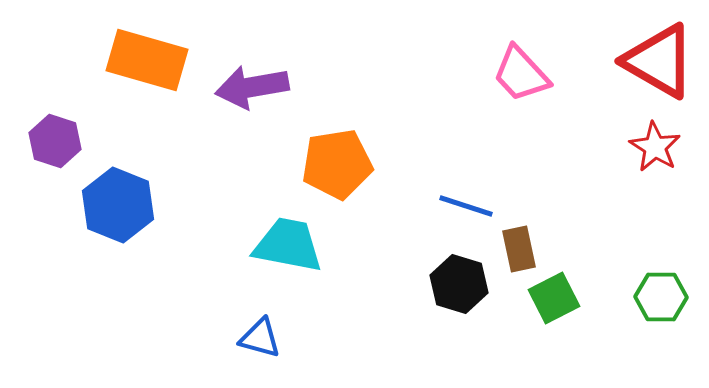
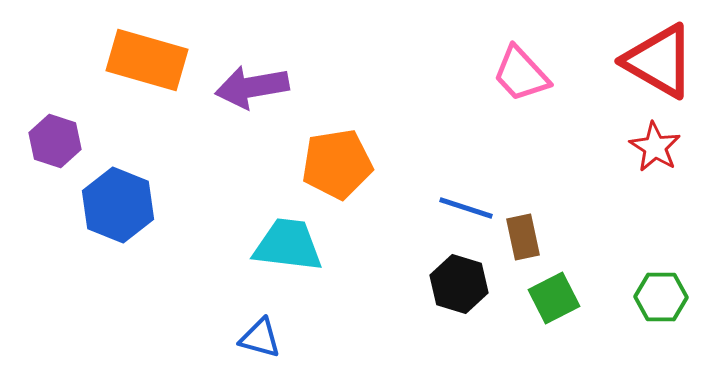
blue line: moved 2 px down
cyan trapezoid: rotated 4 degrees counterclockwise
brown rectangle: moved 4 px right, 12 px up
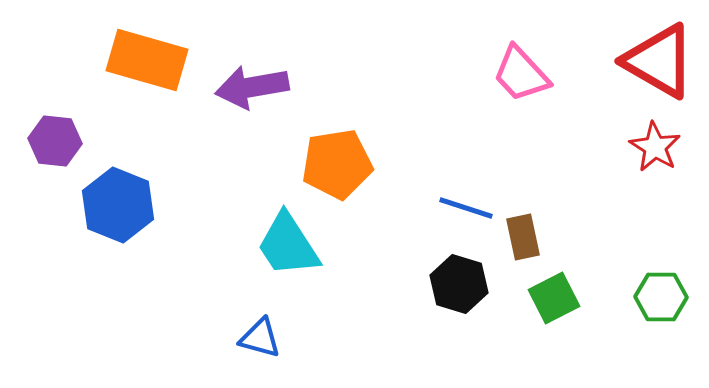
purple hexagon: rotated 12 degrees counterclockwise
cyan trapezoid: rotated 130 degrees counterclockwise
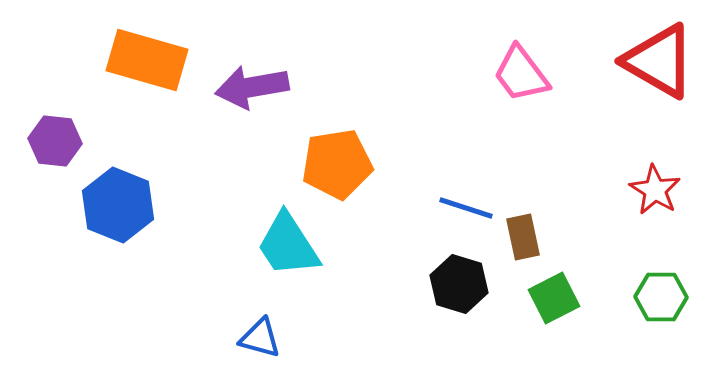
pink trapezoid: rotated 6 degrees clockwise
red star: moved 43 px down
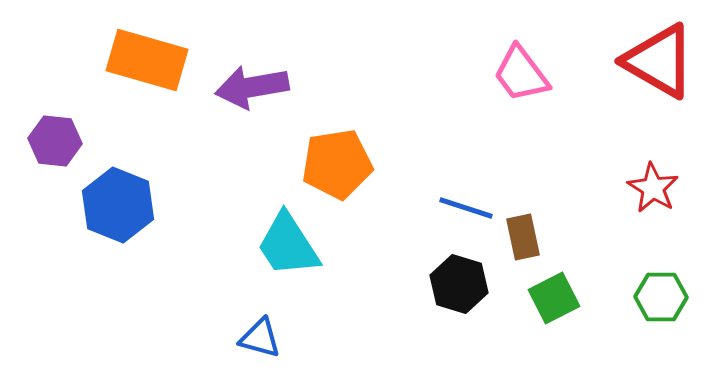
red star: moved 2 px left, 2 px up
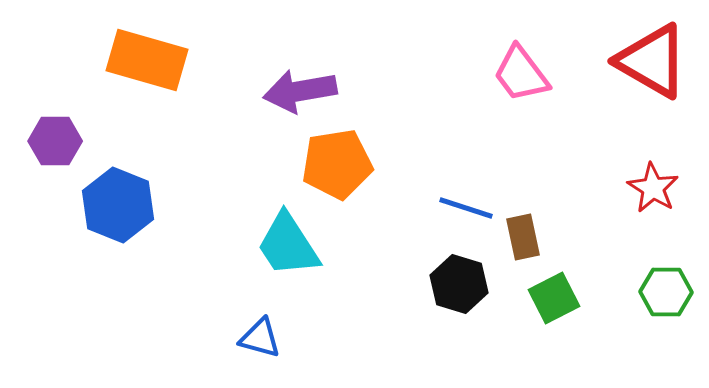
red triangle: moved 7 px left
purple arrow: moved 48 px right, 4 px down
purple hexagon: rotated 6 degrees counterclockwise
green hexagon: moved 5 px right, 5 px up
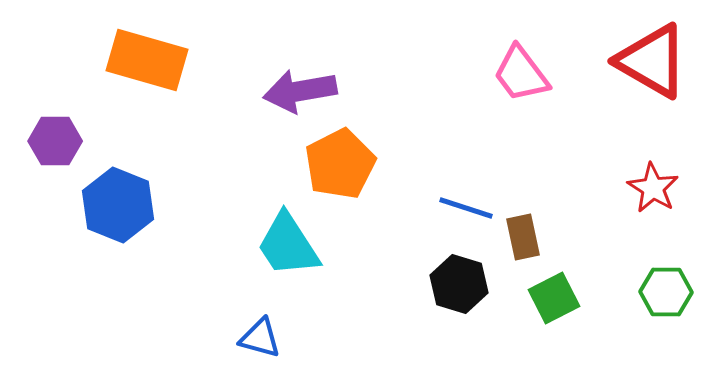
orange pentagon: moved 3 px right; rotated 18 degrees counterclockwise
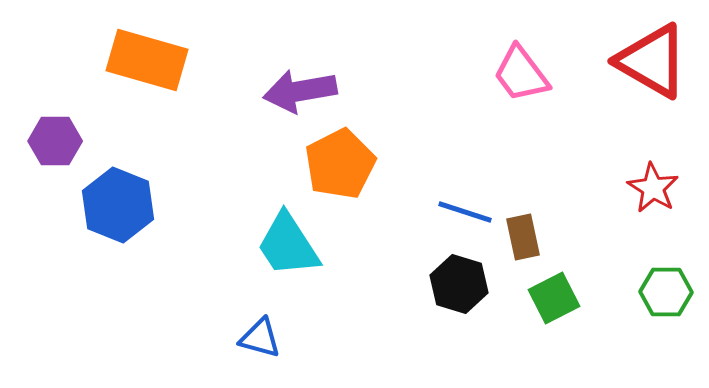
blue line: moved 1 px left, 4 px down
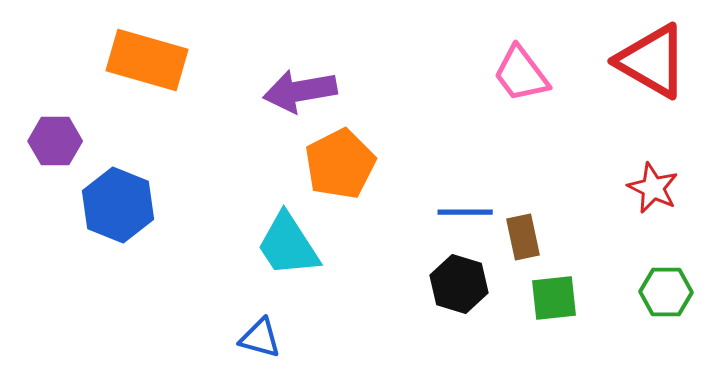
red star: rotated 6 degrees counterclockwise
blue line: rotated 18 degrees counterclockwise
green square: rotated 21 degrees clockwise
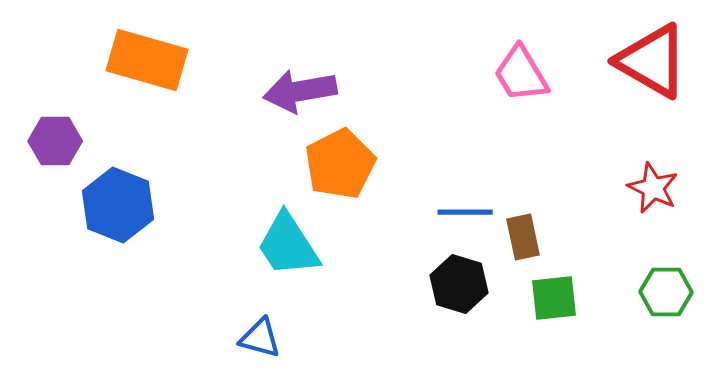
pink trapezoid: rotated 6 degrees clockwise
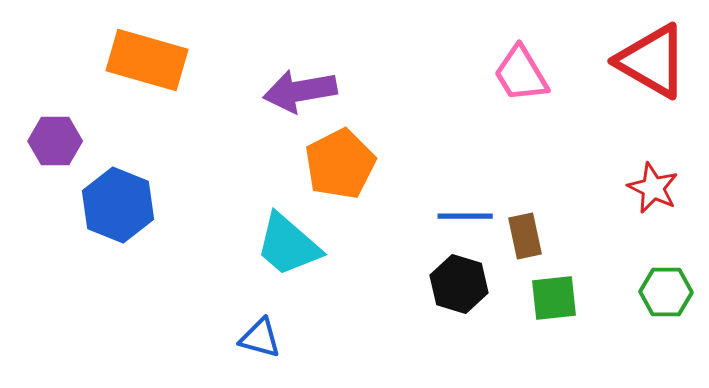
blue line: moved 4 px down
brown rectangle: moved 2 px right, 1 px up
cyan trapezoid: rotated 16 degrees counterclockwise
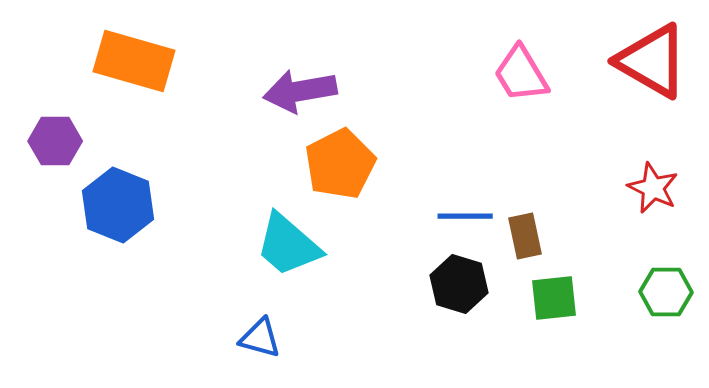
orange rectangle: moved 13 px left, 1 px down
